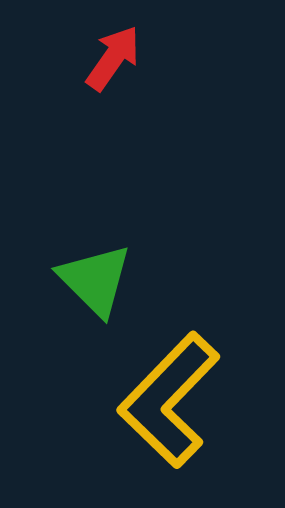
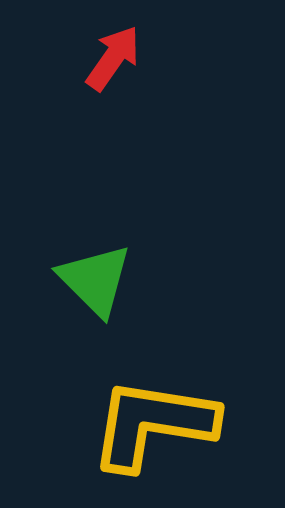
yellow L-shape: moved 16 px left, 24 px down; rotated 55 degrees clockwise
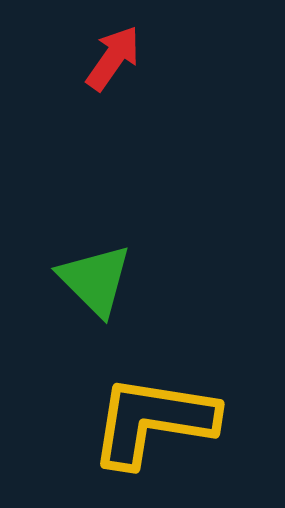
yellow L-shape: moved 3 px up
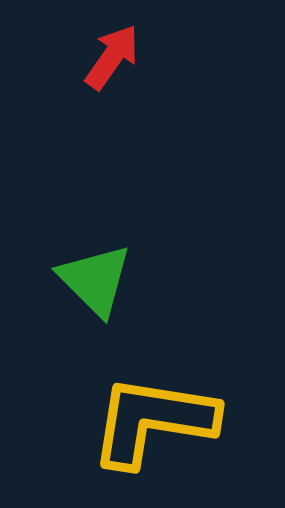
red arrow: moved 1 px left, 1 px up
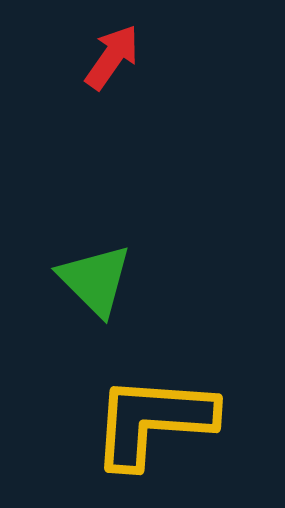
yellow L-shape: rotated 5 degrees counterclockwise
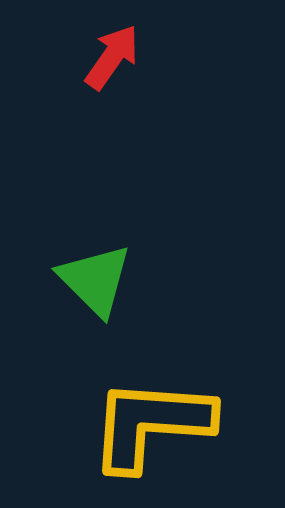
yellow L-shape: moved 2 px left, 3 px down
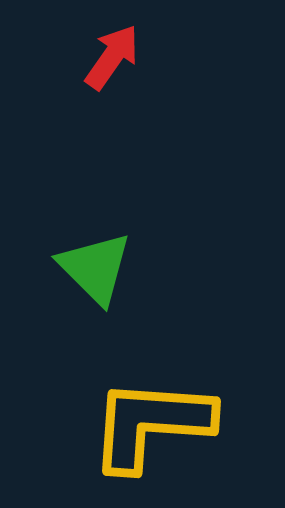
green triangle: moved 12 px up
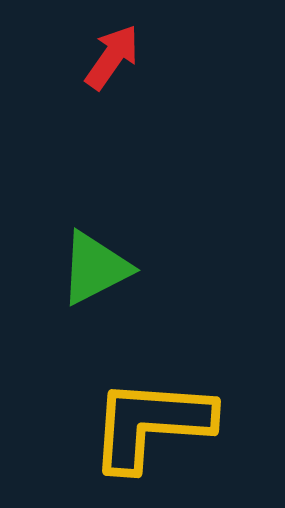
green triangle: rotated 48 degrees clockwise
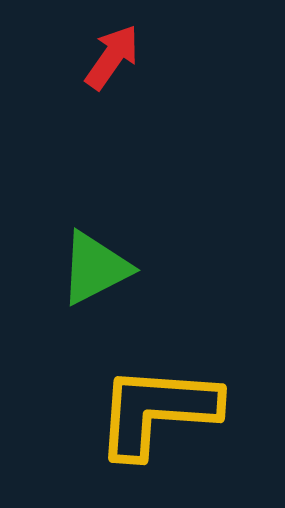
yellow L-shape: moved 6 px right, 13 px up
